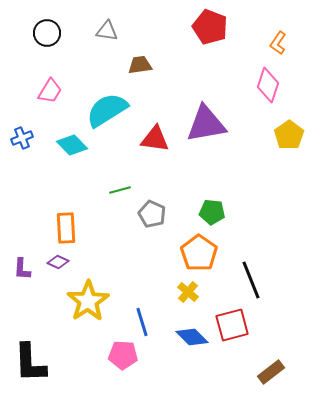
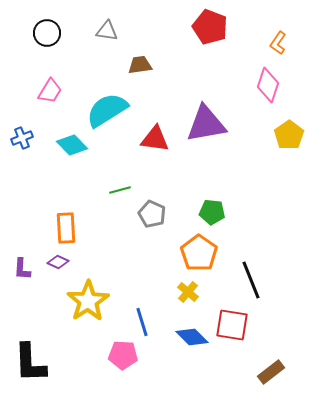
red square: rotated 24 degrees clockwise
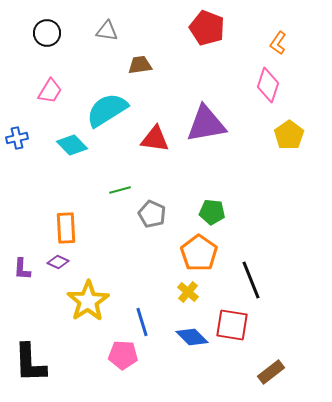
red pentagon: moved 3 px left, 1 px down
blue cross: moved 5 px left; rotated 10 degrees clockwise
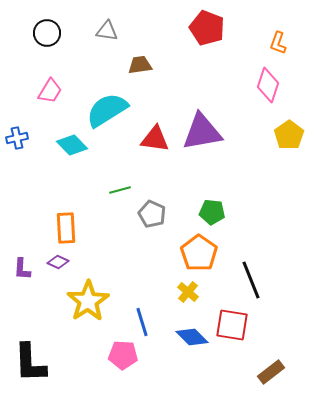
orange L-shape: rotated 15 degrees counterclockwise
purple triangle: moved 4 px left, 8 px down
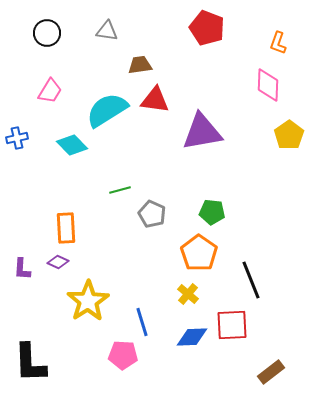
pink diamond: rotated 16 degrees counterclockwise
red triangle: moved 39 px up
yellow cross: moved 2 px down
red square: rotated 12 degrees counterclockwise
blue diamond: rotated 48 degrees counterclockwise
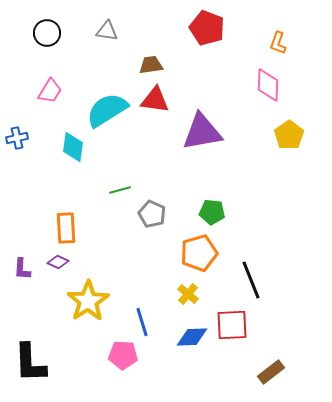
brown trapezoid: moved 11 px right
cyan diamond: moved 1 px right, 2 px down; rotated 52 degrees clockwise
orange pentagon: rotated 21 degrees clockwise
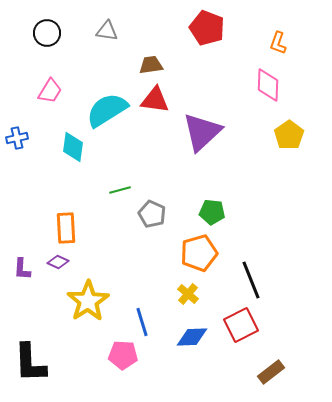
purple triangle: rotated 33 degrees counterclockwise
red square: moved 9 px right; rotated 24 degrees counterclockwise
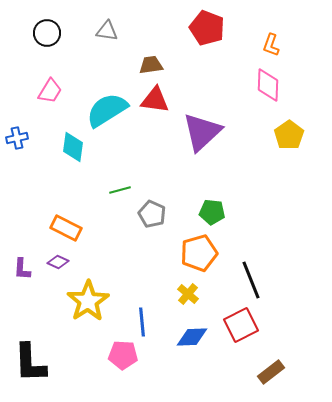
orange L-shape: moved 7 px left, 2 px down
orange rectangle: rotated 60 degrees counterclockwise
blue line: rotated 12 degrees clockwise
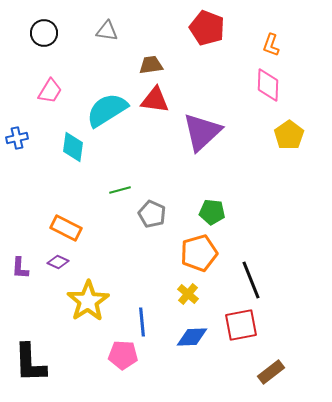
black circle: moved 3 px left
purple L-shape: moved 2 px left, 1 px up
red square: rotated 16 degrees clockwise
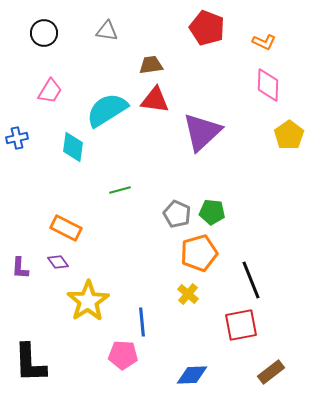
orange L-shape: moved 7 px left, 3 px up; rotated 85 degrees counterclockwise
gray pentagon: moved 25 px right
purple diamond: rotated 30 degrees clockwise
blue diamond: moved 38 px down
